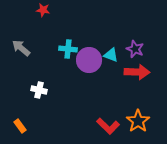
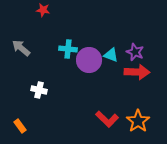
purple star: moved 3 px down
red L-shape: moved 1 px left, 7 px up
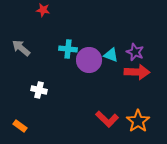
orange rectangle: rotated 16 degrees counterclockwise
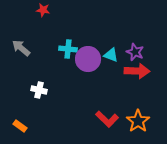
purple circle: moved 1 px left, 1 px up
red arrow: moved 1 px up
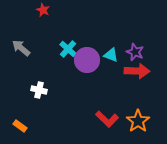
red star: rotated 16 degrees clockwise
cyan cross: rotated 36 degrees clockwise
purple circle: moved 1 px left, 1 px down
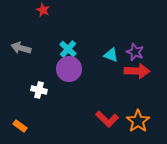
gray arrow: rotated 24 degrees counterclockwise
purple circle: moved 18 px left, 9 px down
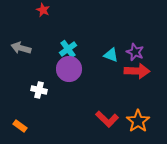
cyan cross: rotated 12 degrees clockwise
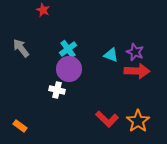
gray arrow: rotated 36 degrees clockwise
white cross: moved 18 px right
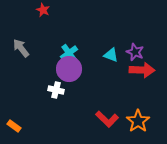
cyan cross: moved 1 px right, 4 px down
red arrow: moved 5 px right, 1 px up
white cross: moved 1 px left
orange rectangle: moved 6 px left
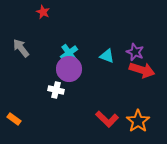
red star: moved 2 px down
cyan triangle: moved 4 px left, 1 px down
red arrow: rotated 15 degrees clockwise
orange rectangle: moved 7 px up
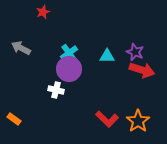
red star: rotated 24 degrees clockwise
gray arrow: rotated 24 degrees counterclockwise
cyan triangle: rotated 21 degrees counterclockwise
